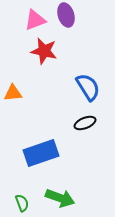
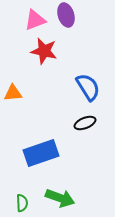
green semicircle: rotated 18 degrees clockwise
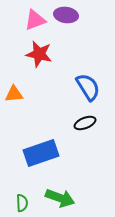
purple ellipse: rotated 65 degrees counterclockwise
red star: moved 5 px left, 3 px down
orange triangle: moved 1 px right, 1 px down
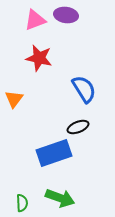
red star: moved 4 px down
blue semicircle: moved 4 px left, 2 px down
orange triangle: moved 5 px down; rotated 48 degrees counterclockwise
black ellipse: moved 7 px left, 4 px down
blue rectangle: moved 13 px right
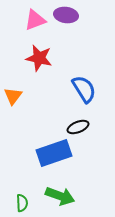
orange triangle: moved 1 px left, 3 px up
green arrow: moved 2 px up
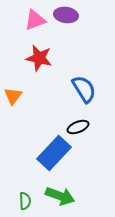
blue rectangle: rotated 28 degrees counterclockwise
green semicircle: moved 3 px right, 2 px up
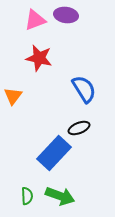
black ellipse: moved 1 px right, 1 px down
green semicircle: moved 2 px right, 5 px up
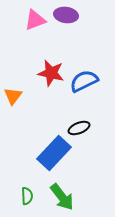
red star: moved 12 px right, 15 px down
blue semicircle: moved 8 px up; rotated 84 degrees counterclockwise
green arrow: moved 2 px right, 1 px down; rotated 32 degrees clockwise
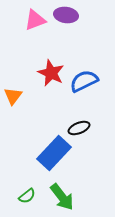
red star: rotated 12 degrees clockwise
green semicircle: rotated 54 degrees clockwise
